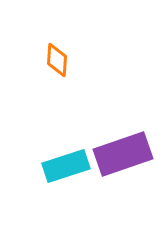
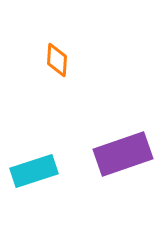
cyan rectangle: moved 32 px left, 5 px down
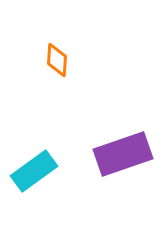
cyan rectangle: rotated 18 degrees counterclockwise
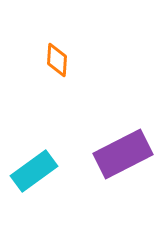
purple rectangle: rotated 8 degrees counterclockwise
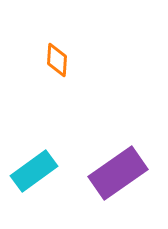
purple rectangle: moved 5 px left, 19 px down; rotated 8 degrees counterclockwise
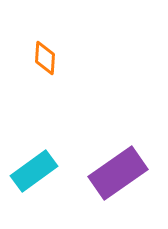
orange diamond: moved 12 px left, 2 px up
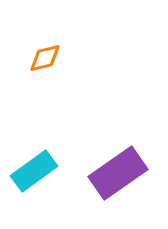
orange diamond: rotated 72 degrees clockwise
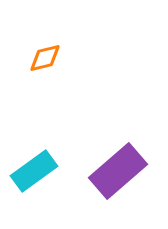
purple rectangle: moved 2 px up; rotated 6 degrees counterclockwise
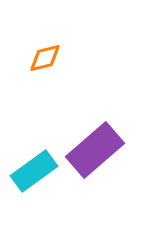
purple rectangle: moved 23 px left, 21 px up
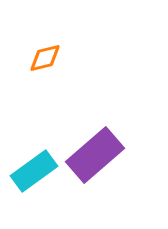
purple rectangle: moved 5 px down
